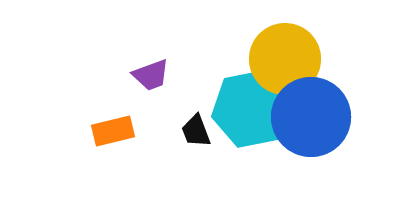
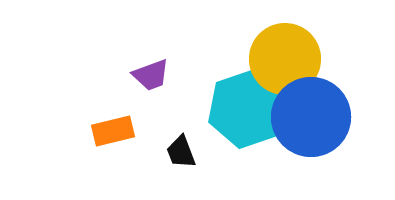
cyan hexagon: moved 4 px left; rotated 8 degrees counterclockwise
black trapezoid: moved 15 px left, 21 px down
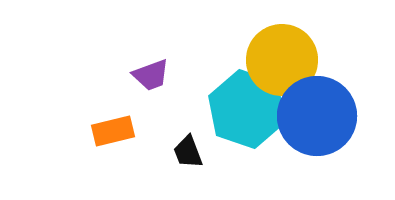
yellow circle: moved 3 px left, 1 px down
cyan hexagon: rotated 22 degrees counterclockwise
blue circle: moved 6 px right, 1 px up
black trapezoid: moved 7 px right
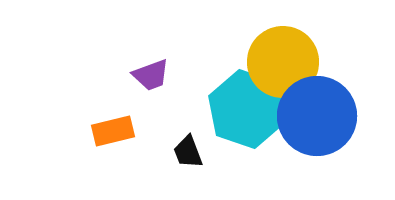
yellow circle: moved 1 px right, 2 px down
